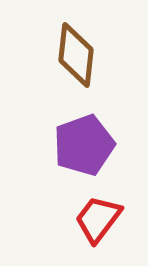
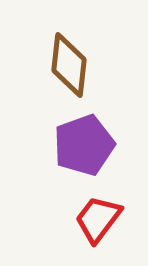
brown diamond: moved 7 px left, 10 px down
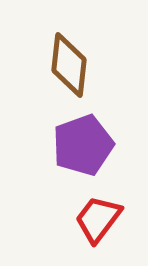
purple pentagon: moved 1 px left
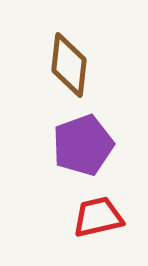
red trapezoid: moved 2 px up; rotated 40 degrees clockwise
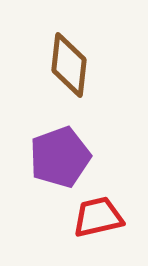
purple pentagon: moved 23 px left, 12 px down
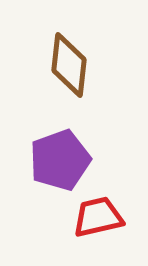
purple pentagon: moved 3 px down
